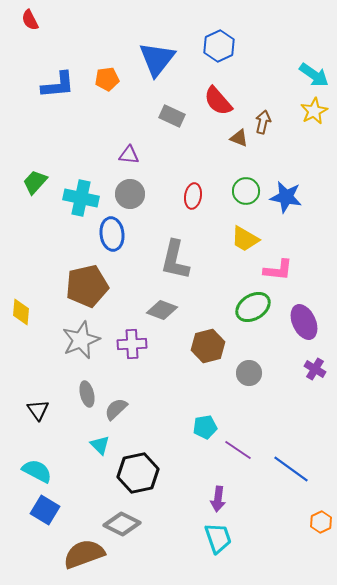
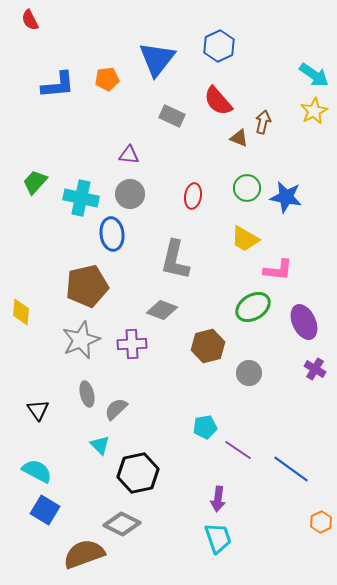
green circle at (246, 191): moved 1 px right, 3 px up
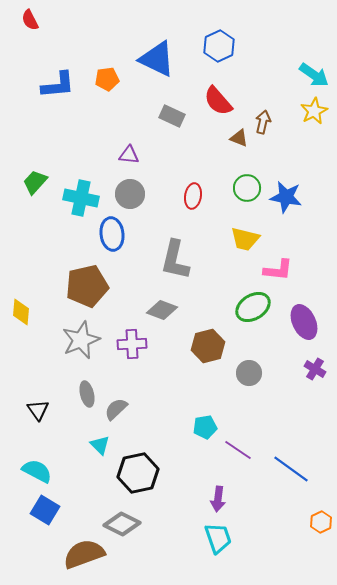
blue triangle at (157, 59): rotated 42 degrees counterclockwise
yellow trapezoid at (245, 239): rotated 16 degrees counterclockwise
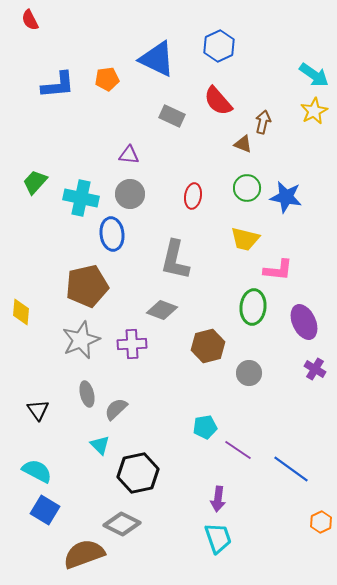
brown triangle at (239, 138): moved 4 px right, 6 px down
green ellipse at (253, 307): rotated 52 degrees counterclockwise
